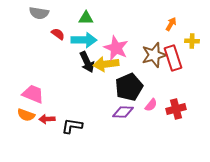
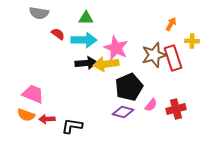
black arrow: moved 1 px left, 1 px down; rotated 70 degrees counterclockwise
purple diamond: rotated 10 degrees clockwise
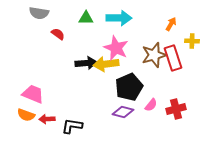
cyan arrow: moved 35 px right, 22 px up
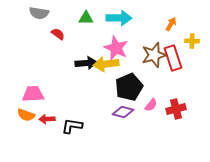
pink trapezoid: rotated 25 degrees counterclockwise
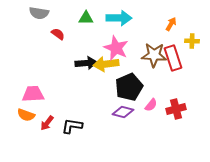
brown star: rotated 20 degrees clockwise
red arrow: moved 4 px down; rotated 49 degrees counterclockwise
